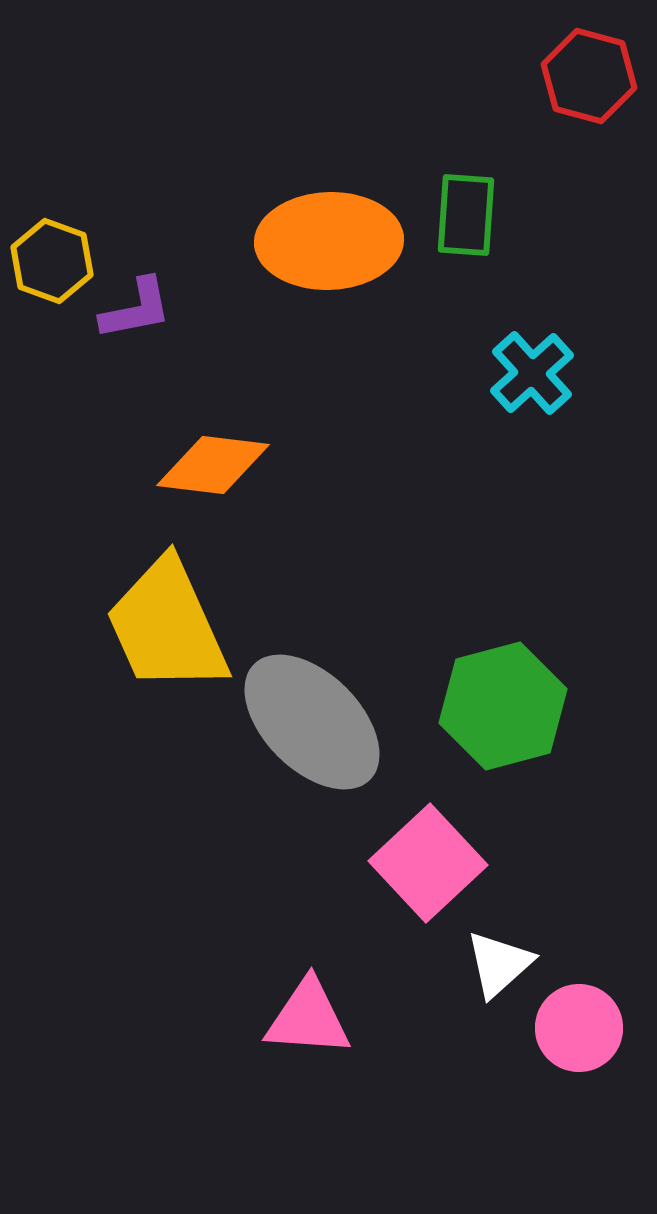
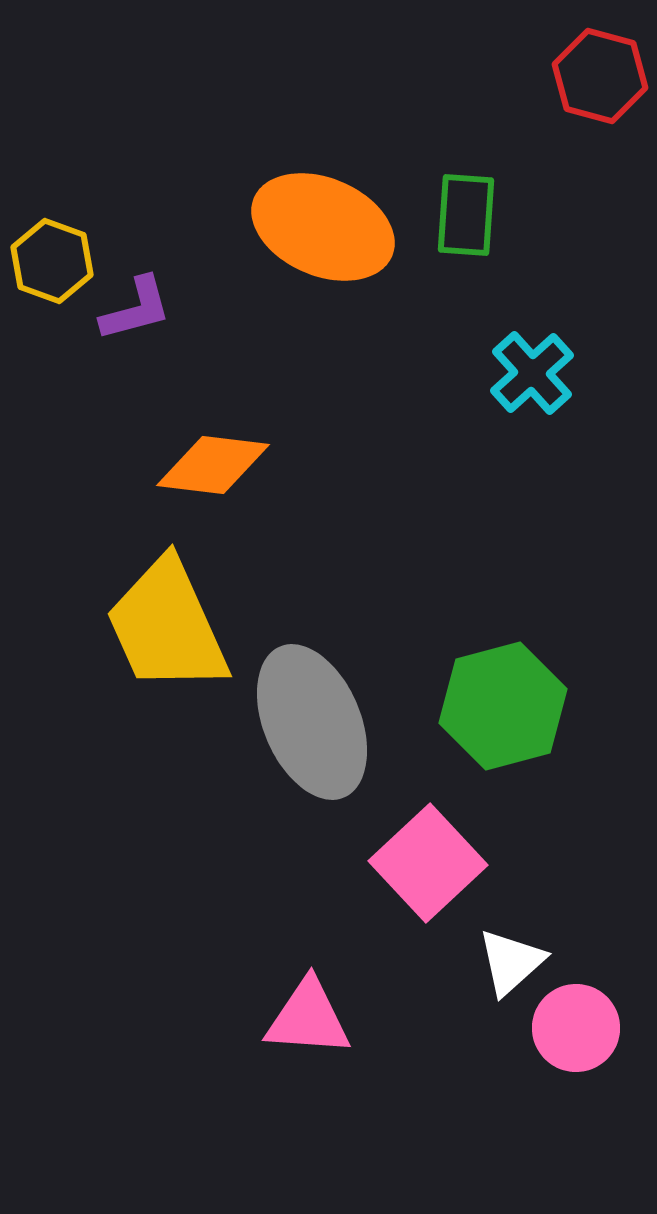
red hexagon: moved 11 px right
orange ellipse: moved 6 px left, 14 px up; rotated 25 degrees clockwise
purple L-shape: rotated 4 degrees counterclockwise
gray ellipse: rotated 22 degrees clockwise
white triangle: moved 12 px right, 2 px up
pink circle: moved 3 px left
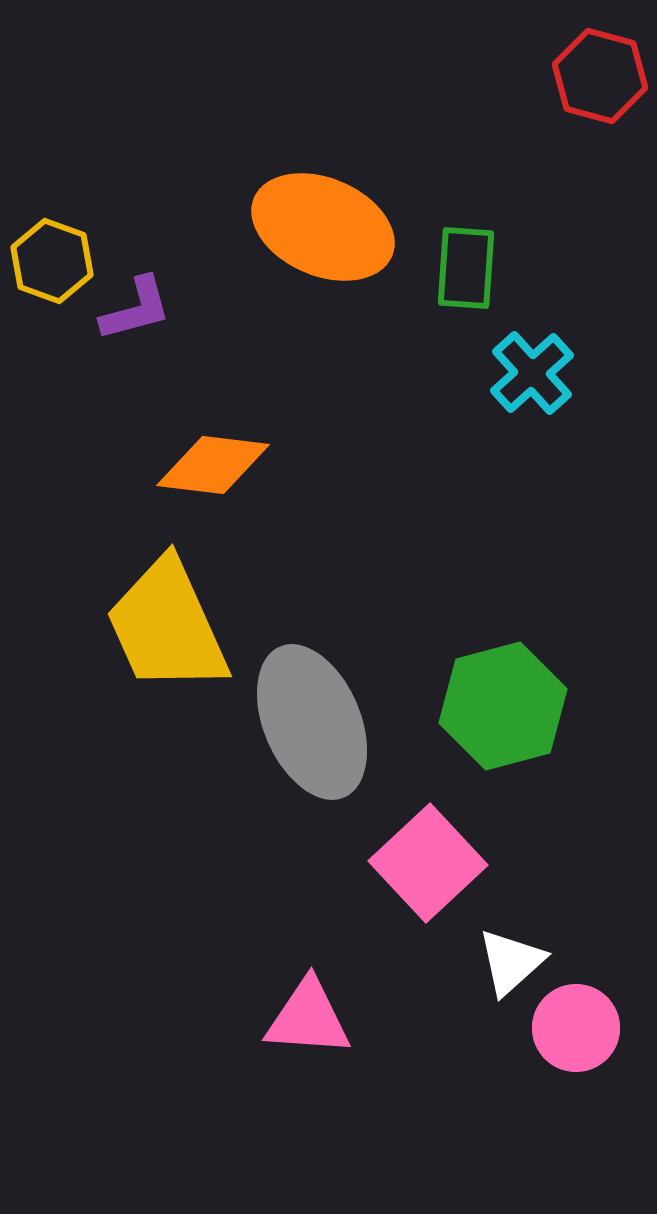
green rectangle: moved 53 px down
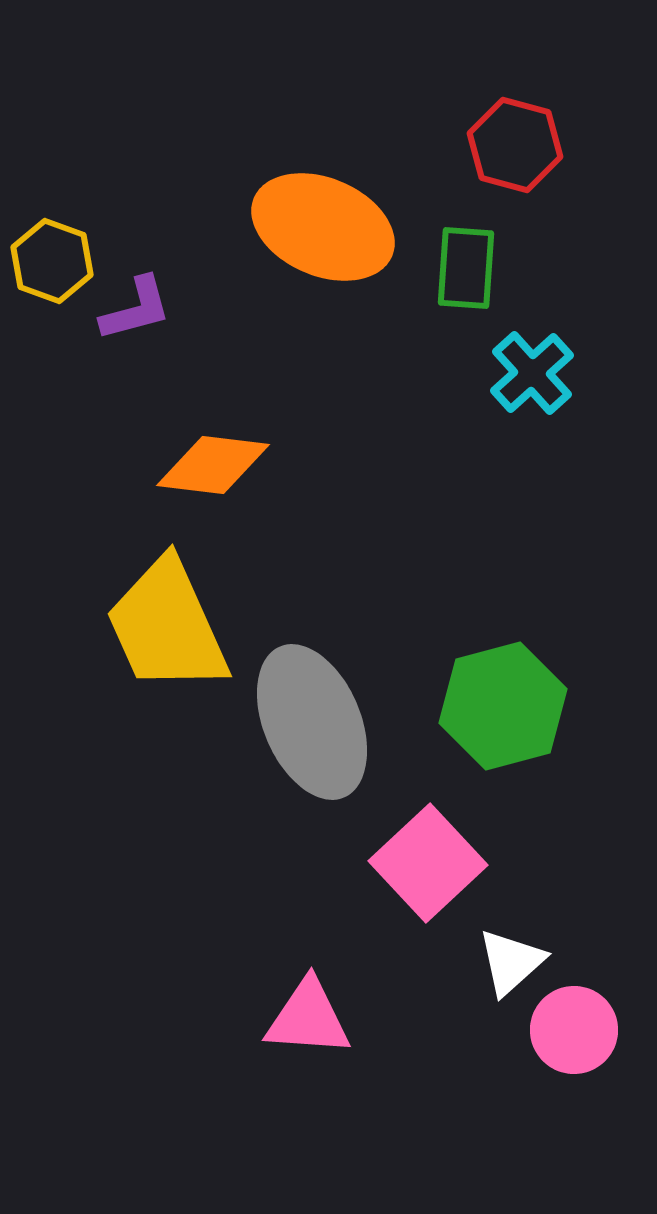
red hexagon: moved 85 px left, 69 px down
pink circle: moved 2 px left, 2 px down
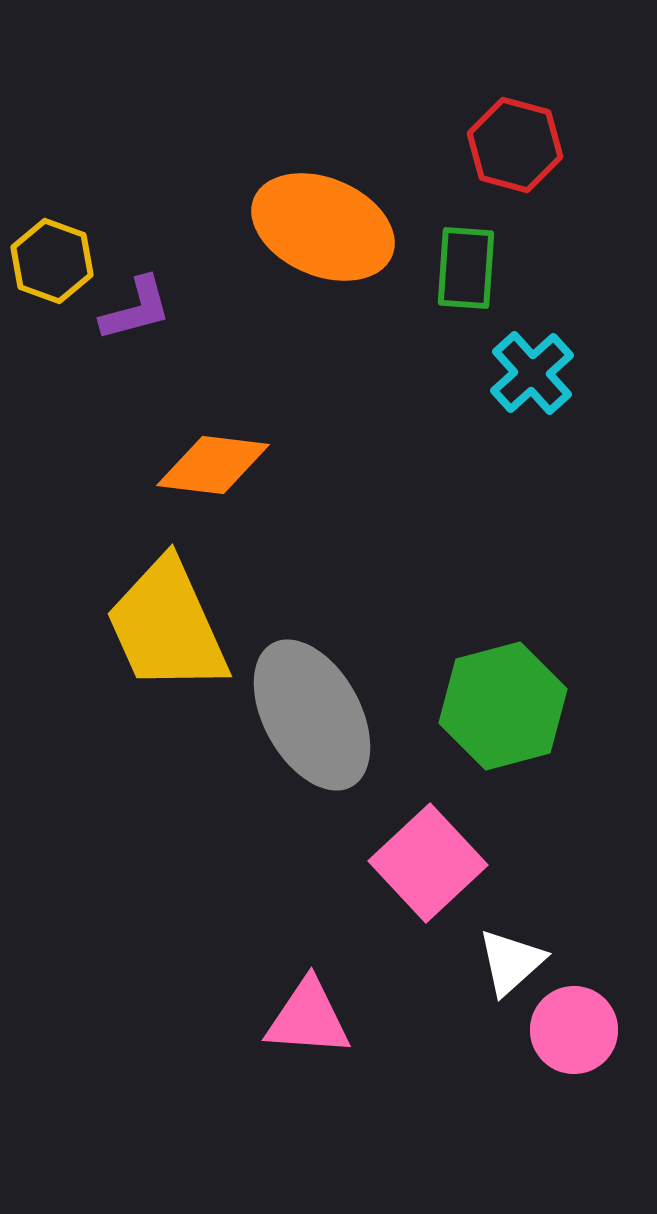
gray ellipse: moved 7 px up; rotated 6 degrees counterclockwise
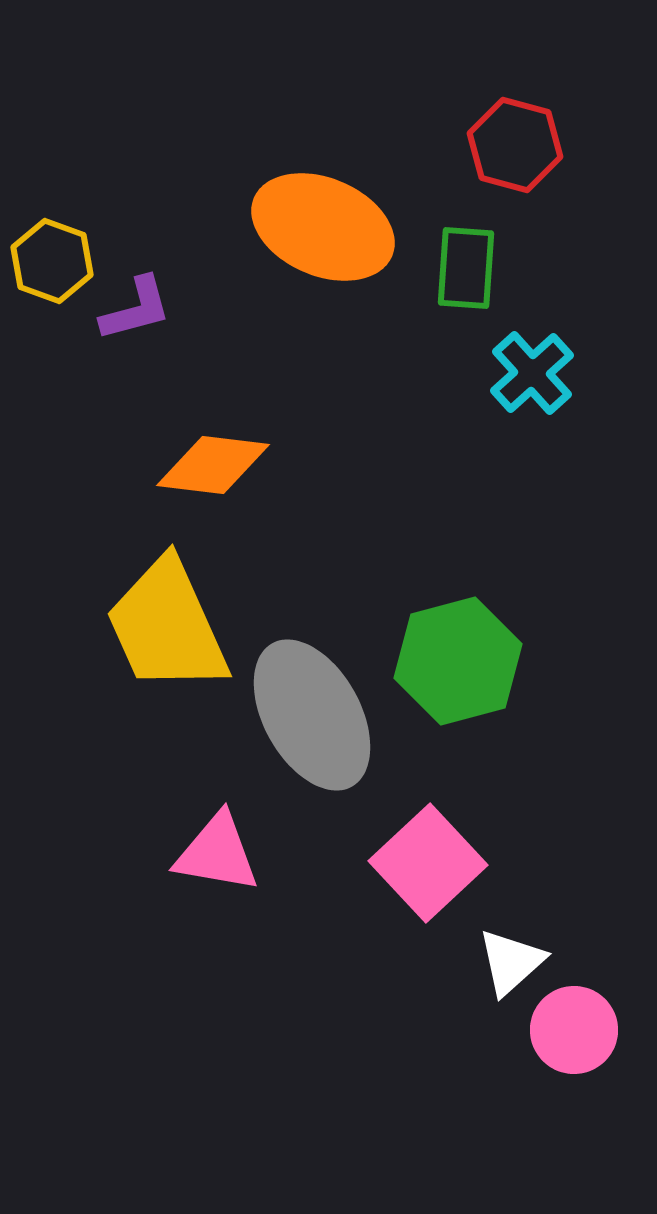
green hexagon: moved 45 px left, 45 px up
pink triangle: moved 91 px left, 165 px up; rotated 6 degrees clockwise
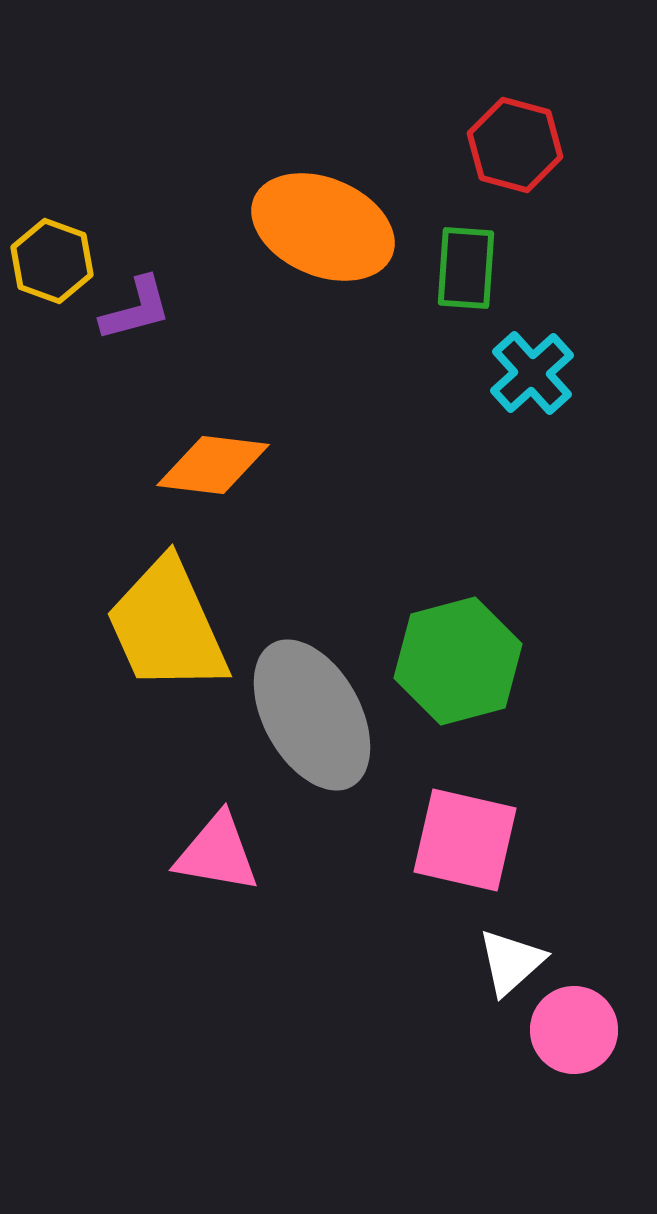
pink square: moved 37 px right, 23 px up; rotated 34 degrees counterclockwise
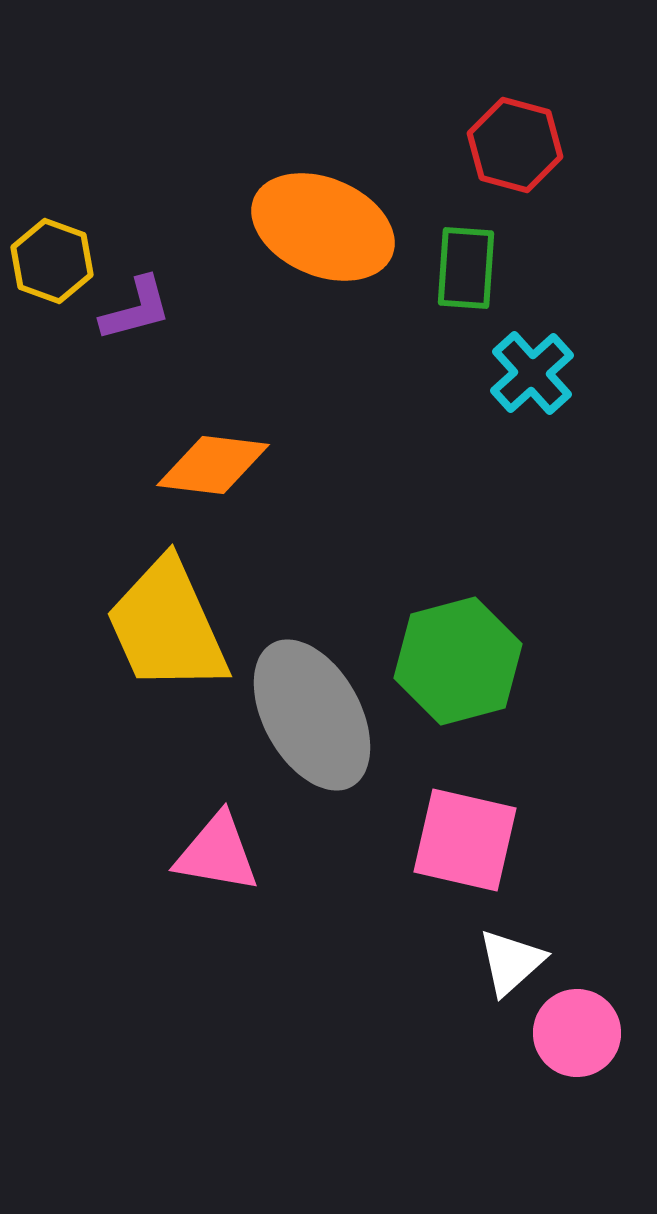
pink circle: moved 3 px right, 3 px down
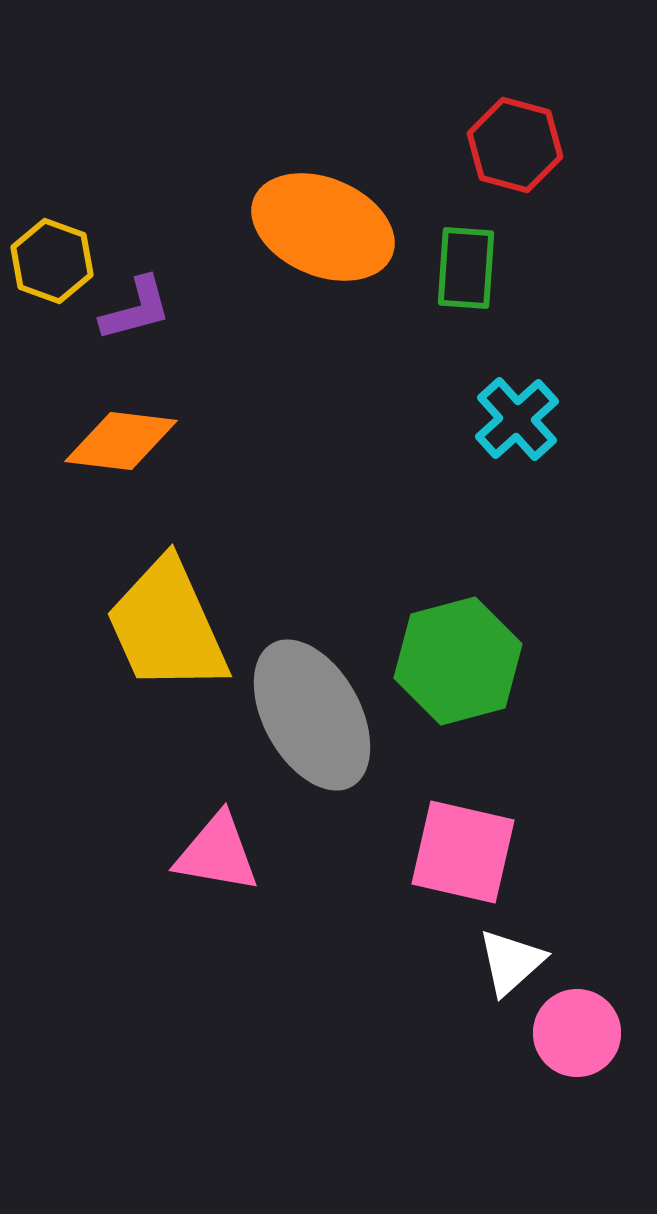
cyan cross: moved 15 px left, 46 px down
orange diamond: moved 92 px left, 24 px up
pink square: moved 2 px left, 12 px down
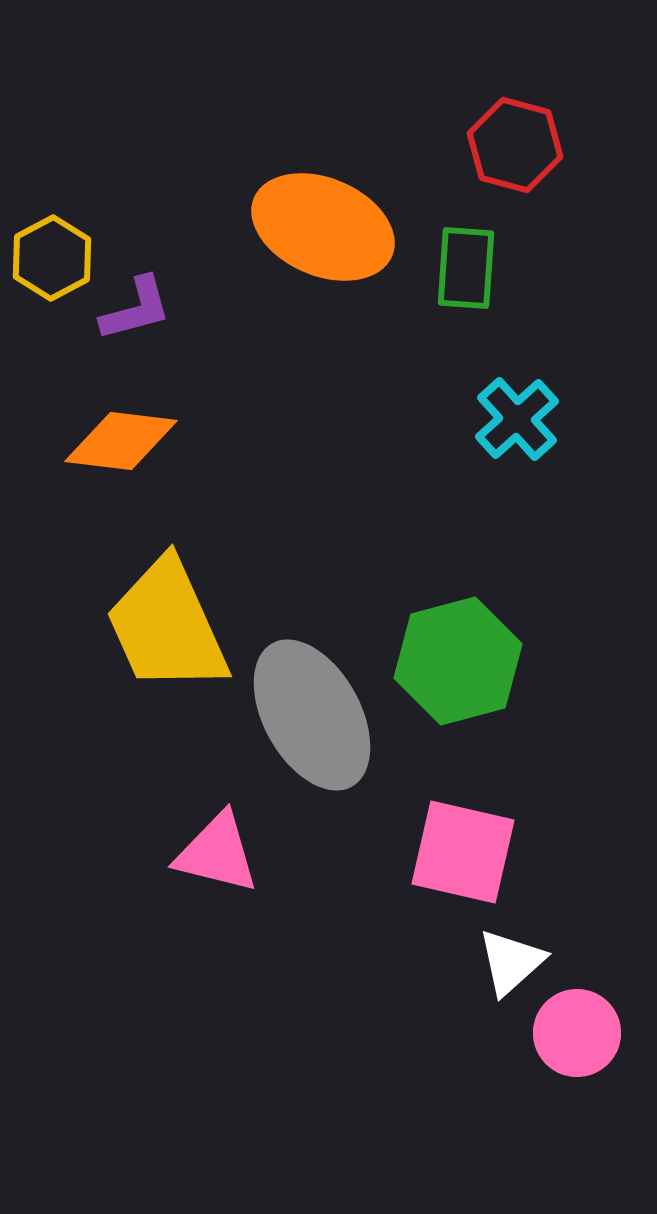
yellow hexagon: moved 3 px up; rotated 12 degrees clockwise
pink triangle: rotated 4 degrees clockwise
